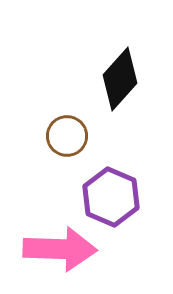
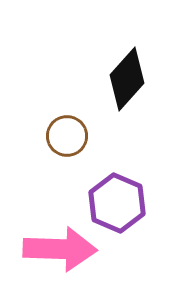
black diamond: moved 7 px right
purple hexagon: moved 6 px right, 6 px down
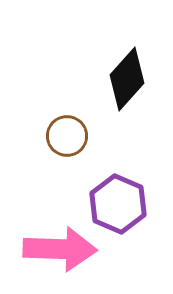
purple hexagon: moved 1 px right, 1 px down
